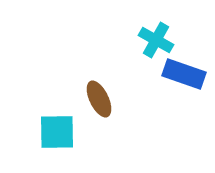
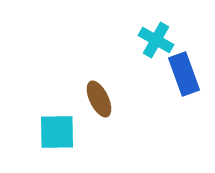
blue rectangle: rotated 51 degrees clockwise
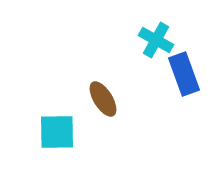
brown ellipse: moved 4 px right; rotated 6 degrees counterclockwise
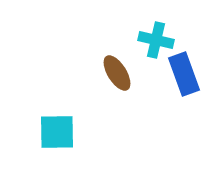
cyan cross: rotated 16 degrees counterclockwise
brown ellipse: moved 14 px right, 26 px up
